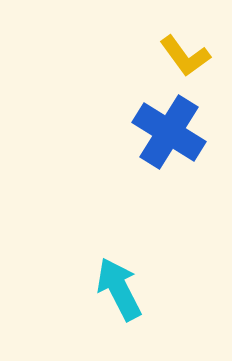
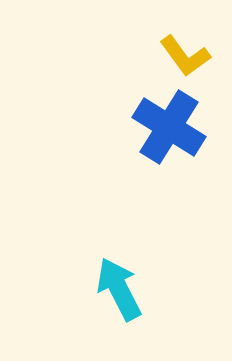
blue cross: moved 5 px up
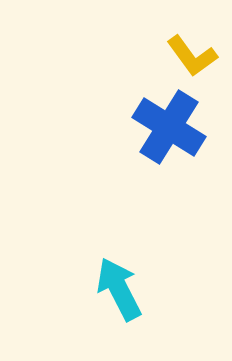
yellow L-shape: moved 7 px right
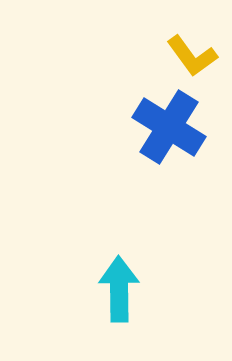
cyan arrow: rotated 26 degrees clockwise
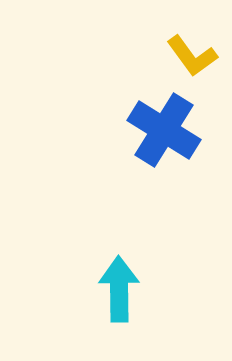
blue cross: moved 5 px left, 3 px down
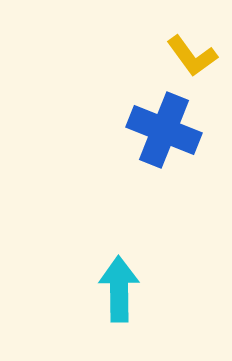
blue cross: rotated 10 degrees counterclockwise
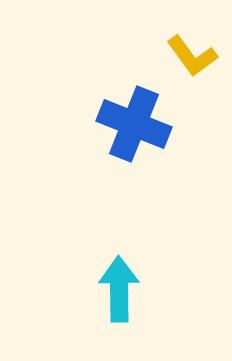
blue cross: moved 30 px left, 6 px up
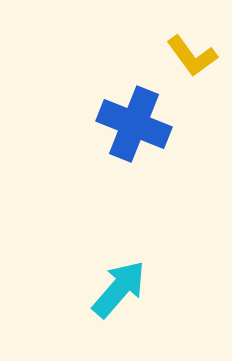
cyan arrow: rotated 42 degrees clockwise
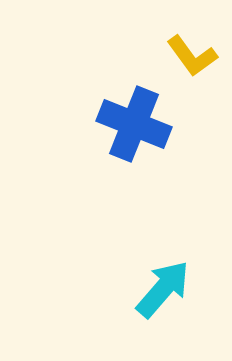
cyan arrow: moved 44 px right
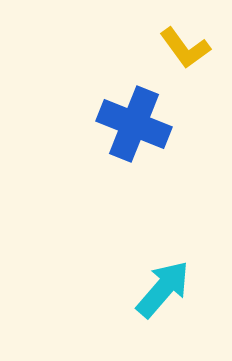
yellow L-shape: moved 7 px left, 8 px up
